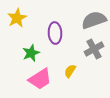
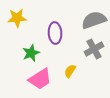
yellow star: rotated 24 degrees clockwise
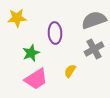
pink trapezoid: moved 4 px left
